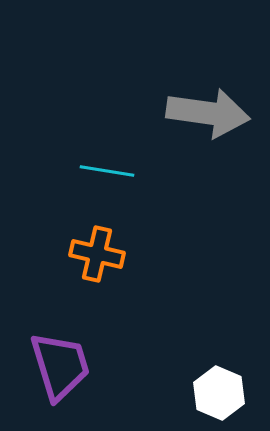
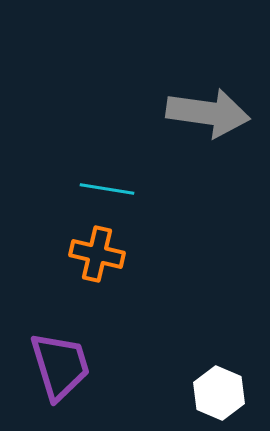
cyan line: moved 18 px down
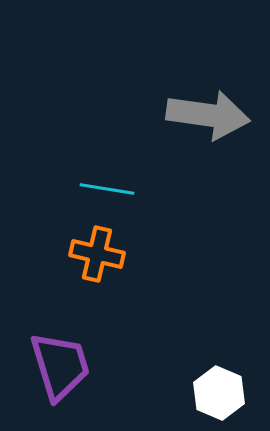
gray arrow: moved 2 px down
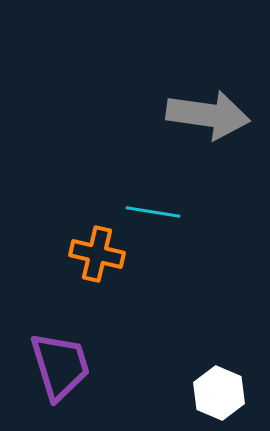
cyan line: moved 46 px right, 23 px down
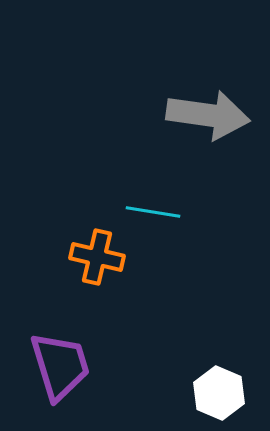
orange cross: moved 3 px down
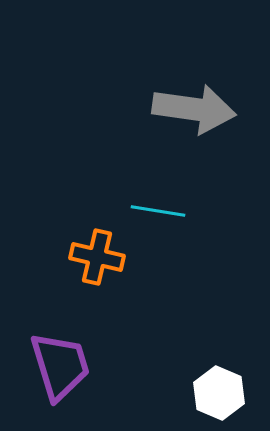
gray arrow: moved 14 px left, 6 px up
cyan line: moved 5 px right, 1 px up
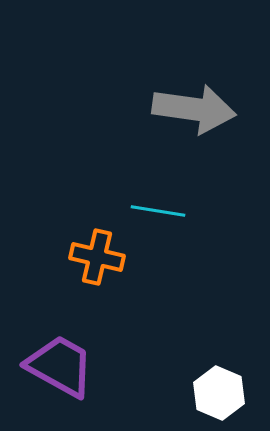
purple trapezoid: rotated 44 degrees counterclockwise
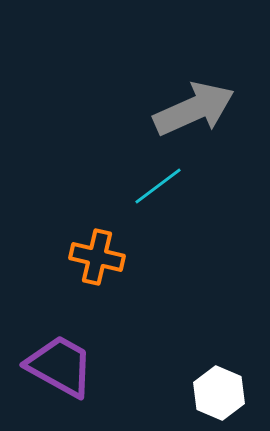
gray arrow: rotated 32 degrees counterclockwise
cyan line: moved 25 px up; rotated 46 degrees counterclockwise
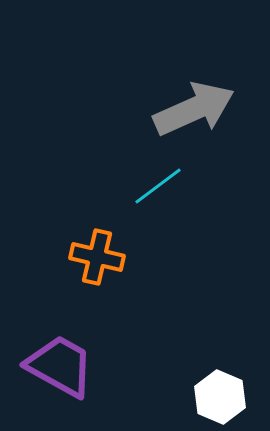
white hexagon: moved 1 px right, 4 px down
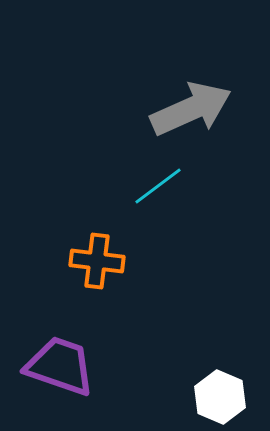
gray arrow: moved 3 px left
orange cross: moved 4 px down; rotated 6 degrees counterclockwise
purple trapezoid: rotated 10 degrees counterclockwise
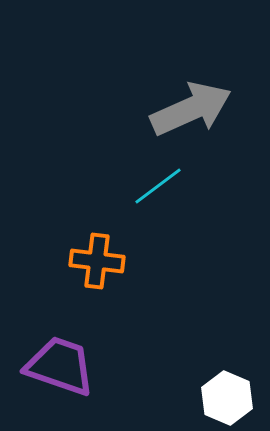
white hexagon: moved 7 px right, 1 px down
